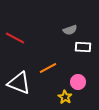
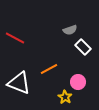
white rectangle: rotated 42 degrees clockwise
orange line: moved 1 px right, 1 px down
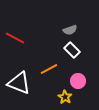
white rectangle: moved 11 px left, 3 px down
pink circle: moved 1 px up
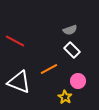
red line: moved 3 px down
white triangle: moved 1 px up
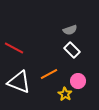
red line: moved 1 px left, 7 px down
orange line: moved 5 px down
yellow star: moved 3 px up
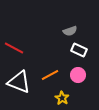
gray semicircle: moved 1 px down
white rectangle: moved 7 px right; rotated 21 degrees counterclockwise
orange line: moved 1 px right, 1 px down
pink circle: moved 6 px up
yellow star: moved 3 px left, 4 px down
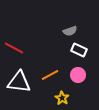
white triangle: rotated 15 degrees counterclockwise
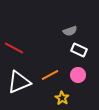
white triangle: rotated 30 degrees counterclockwise
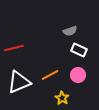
red line: rotated 42 degrees counterclockwise
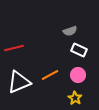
yellow star: moved 13 px right
